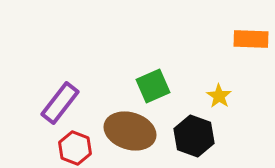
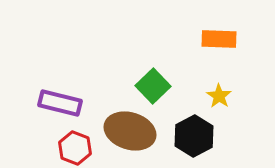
orange rectangle: moved 32 px left
green square: rotated 20 degrees counterclockwise
purple rectangle: rotated 66 degrees clockwise
black hexagon: rotated 12 degrees clockwise
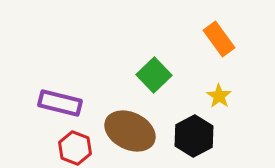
orange rectangle: rotated 52 degrees clockwise
green square: moved 1 px right, 11 px up
brown ellipse: rotated 9 degrees clockwise
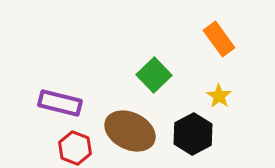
black hexagon: moved 1 px left, 2 px up
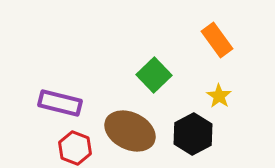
orange rectangle: moved 2 px left, 1 px down
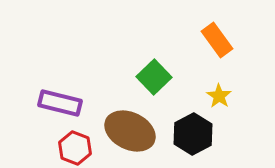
green square: moved 2 px down
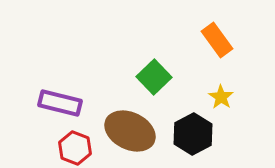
yellow star: moved 2 px right, 1 px down
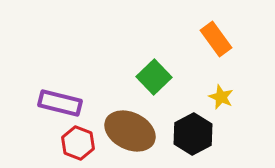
orange rectangle: moved 1 px left, 1 px up
yellow star: rotated 10 degrees counterclockwise
red hexagon: moved 3 px right, 5 px up
